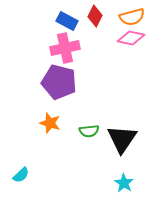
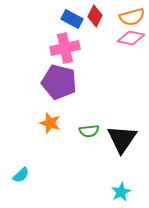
blue rectangle: moved 5 px right, 2 px up
cyan star: moved 3 px left, 9 px down; rotated 12 degrees clockwise
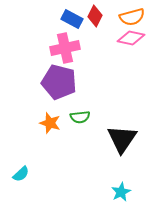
green semicircle: moved 9 px left, 14 px up
cyan semicircle: moved 1 px up
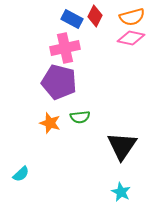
black triangle: moved 7 px down
cyan star: rotated 18 degrees counterclockwise
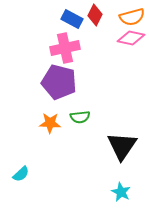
red diamond: moved 1 px up
orange star: rotated 15 degrees counterclockwise
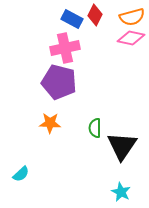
green semicircle: moved 15 px right, 11 px down; rotated 96 degrees clockwise
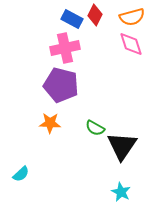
pink diamond: moved 6 px down; rotated 60 degrees clockwise
purple pentagon: moved 2 px right, 3 px down
green semicircle: rotated 60 degrees counterclockwise
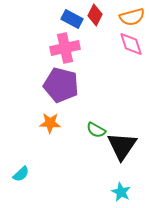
green semicircle: moved 1 px right, 2 px down
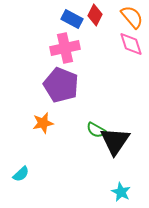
orange semicircle: rotated 115 degrees counterclockwise
purple pentagon: rotated 8 degrees clockwise
orange star: moved 7 px left; rotated 15 degrees counterclockwise
black triangle: moved 7 px left, 5 px up
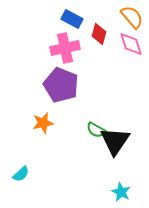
red diamond: moved 4 px right, 19 px down; rotated 10 degrees counterclockwise
